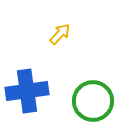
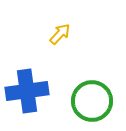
green circle: moved 1 px left
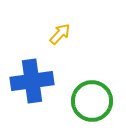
blue cross: moved 5 px right, 10 px up
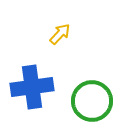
blue cross: moved 6 px down
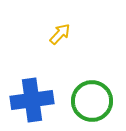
blue cross: moved 13 px down
